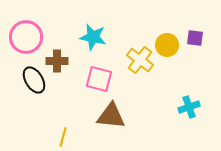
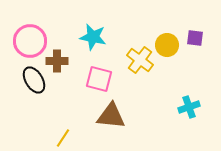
pink circle: moved 4 px right, 4 px down
yellow line: moved 1 px down; rotated 18 degrees clockwise
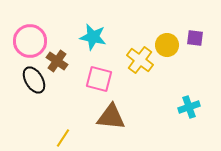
brown cross: rotated 35 degrees clockwise
brown triangle: moved 1 px down
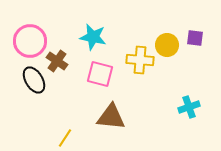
yellow cross: rotated 32 degrees counterclockwise
pink square: moved 1 px right, 5 px up
yellow line: moved 2 px right
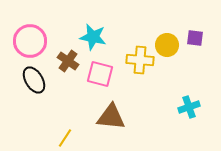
brown cross: moved 11 px right
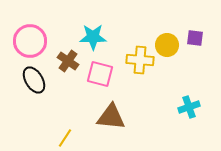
cyan star: rotated 12 degrees counterclockwise
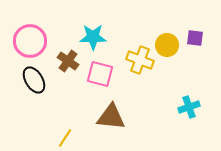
yellow cross: rotated 16 degrees clockwise
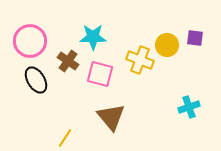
black ellipse: moved 2 px right
brown triangle: rotated 44 degrees clockwise
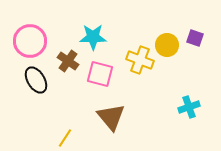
purple square: rotated 12 degrees clockwise
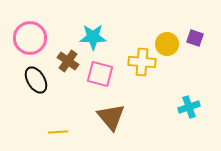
pink circle: moved 3 px up
yellow circle: moved 1 px up
yellow cross: moved 2 px right, 2 px down; rotated 16 degrees counterclockwise
yellow line: moved 7 px left, 6 px up; rotated 54 degrees clockwise
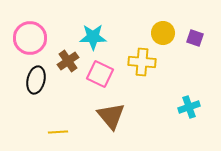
yellow circle: moved 4 px left, 11 px up
brown cross: rotated 20 degrees clockwise
pink square: rotated 12 degrees clockwise
black ellipse: rotated 44 degrees clockwise
brown triangle: moved 1 px up
